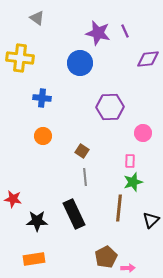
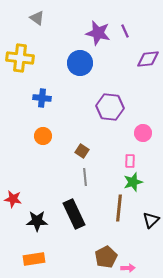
purple hexagon: rotated 8 degrees clockwise
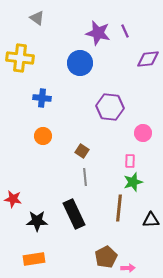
black triangle: rotated 42 degrees clockwise
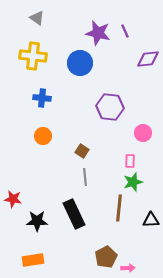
yellow cross: moved 13 px right, 2 px up
orange rectangle: moved 1 px left, 1 px down
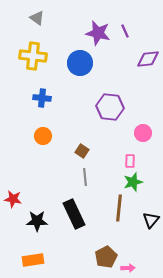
black triangle: rotated 48 degrees counterclockwise
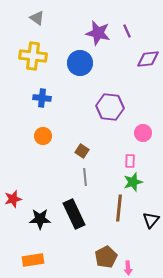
purple line: moved 2 px right
red star: rotated 24 degrees counterclockwise
black star: moved 3 px right, 2 px up
pink arrow: rotated 88 degrees clockwise
